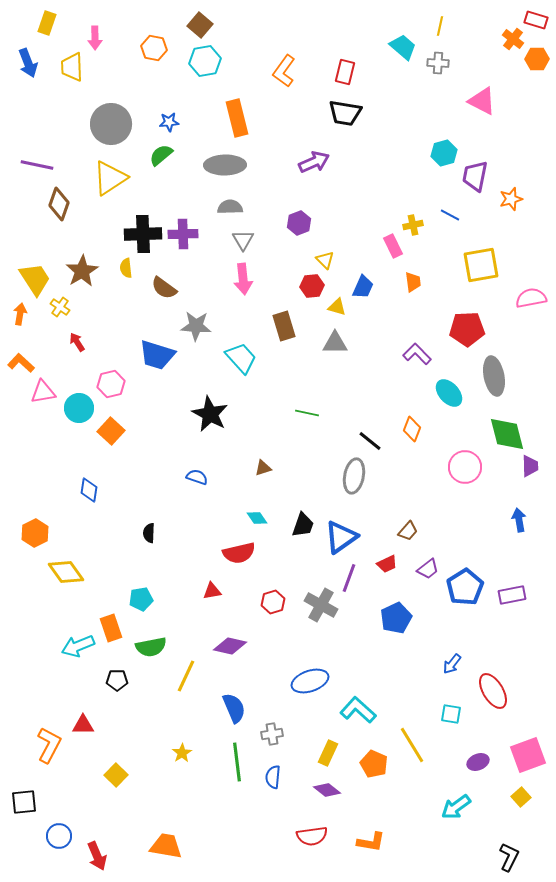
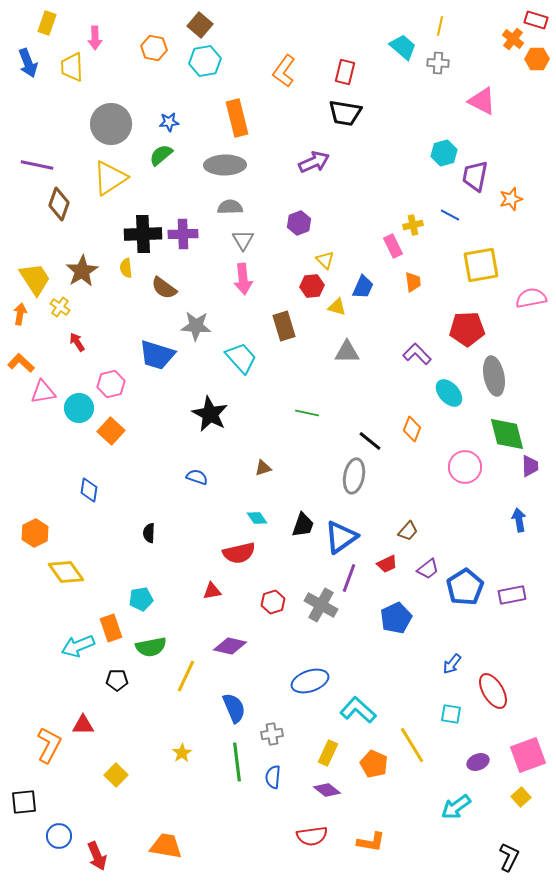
gray triangle at (335, 343): moved 12 px right, 9 px down
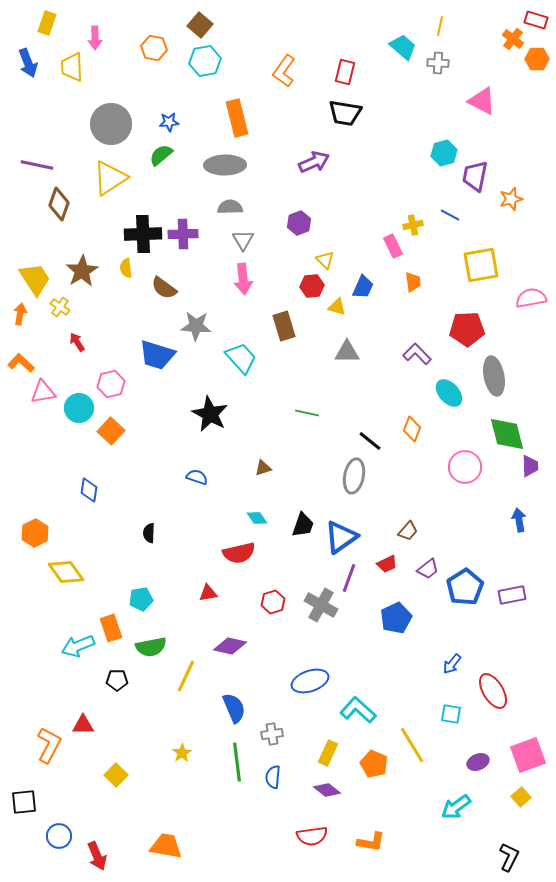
red triangle at (212, 591): moved 4 px left, 2 px down
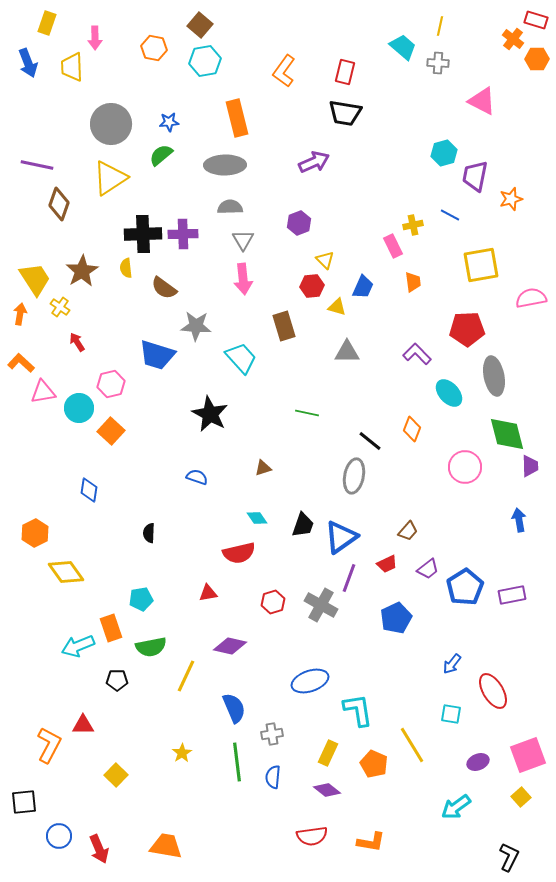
cyan L-shape at (358, 710): rotated 39 degrees clockwise
red arrow at (97, 856): moved 2 px right, 7 px up
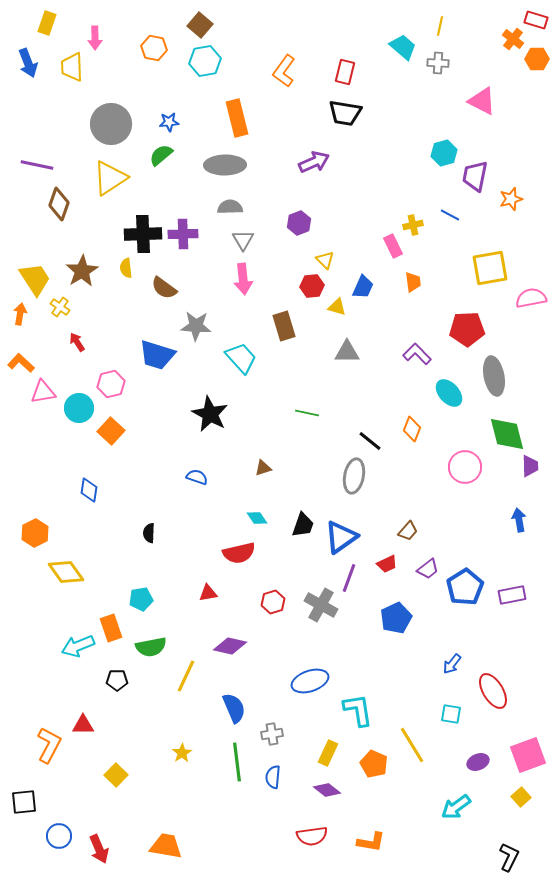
yellow square at (481, 265): moved 9 px right, 3 px down
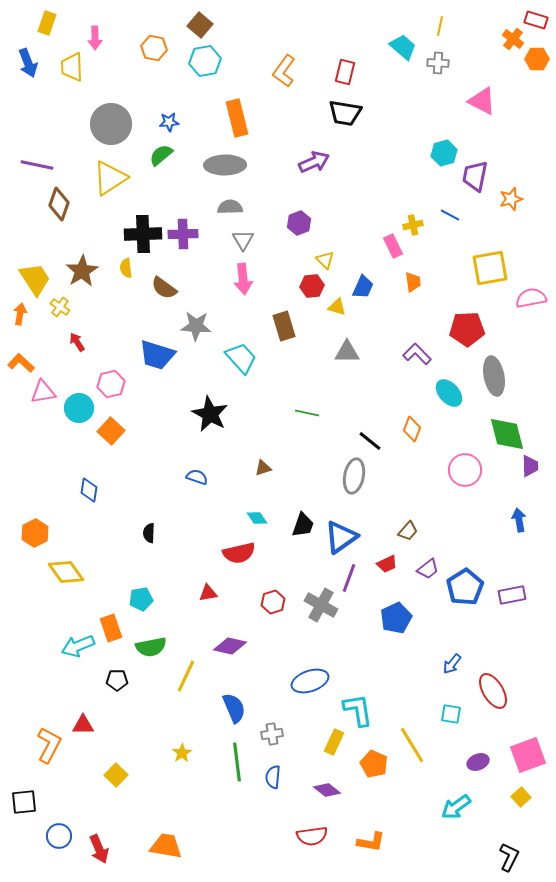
pink circle at (465, 467): moved 3 px down
yellow rectangle at (328, 753): moved 6 px right, 11 px up
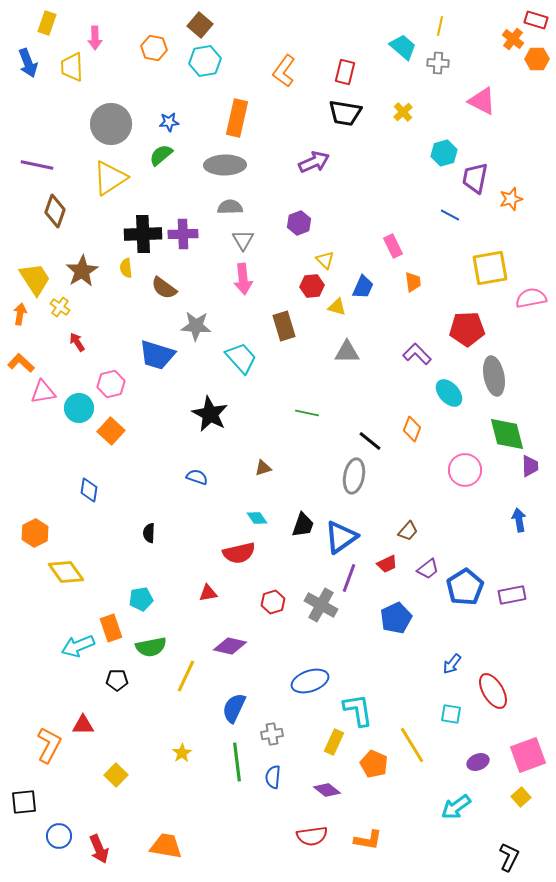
orange rectangle at (237, 118): rotated 27 degrees clockwise
purple trapezoid at (475, 176): moved 2 px down
brown diamond at (59, 204): moved 4 px left, 7 px down
yellow cross at (413, 225): moved 10 px left, 113 px up; rotated 30 degrees counterclockwise
blue semicircle at (234, 708): rotated 132 degrees counterclockwise
orange L-shape at (371, 842): moved 3 px left, 2 px up
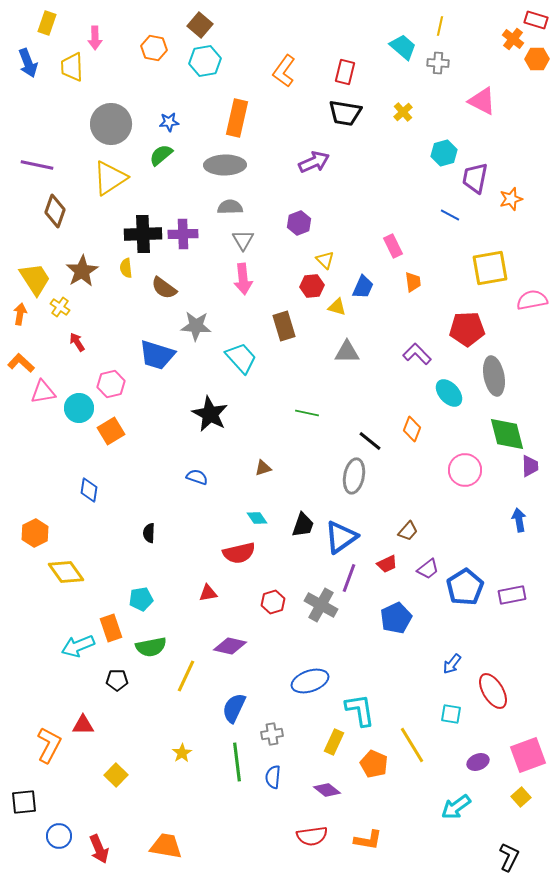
pink semicircle at (531, 298): moved 1 px right, 2 px down
orange square at (111, 431): rotated 16 degrees clockwise
cyan L-shape at (358, 710): moved 2 px right
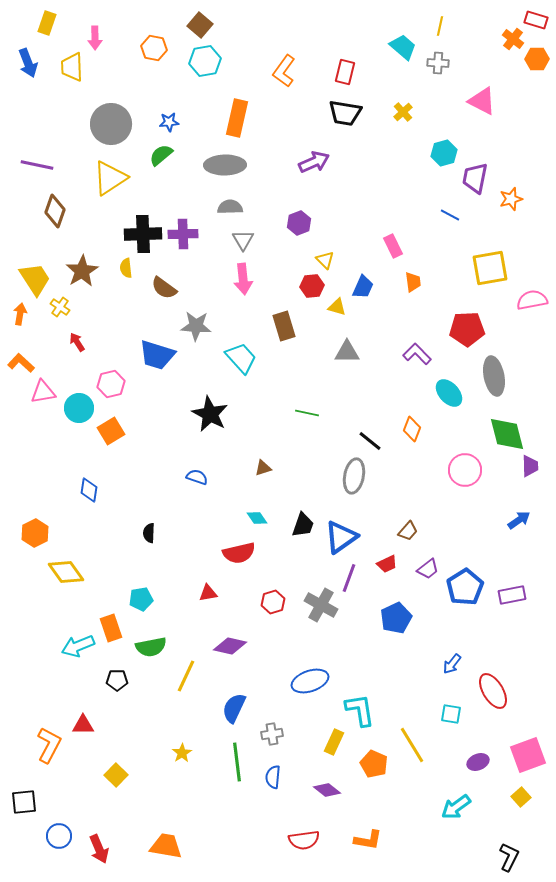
blue arrow at (519, 520): rotated 65 degrees clockwise
red semicircle at (312, 836): moved 8 px left, 4 px down
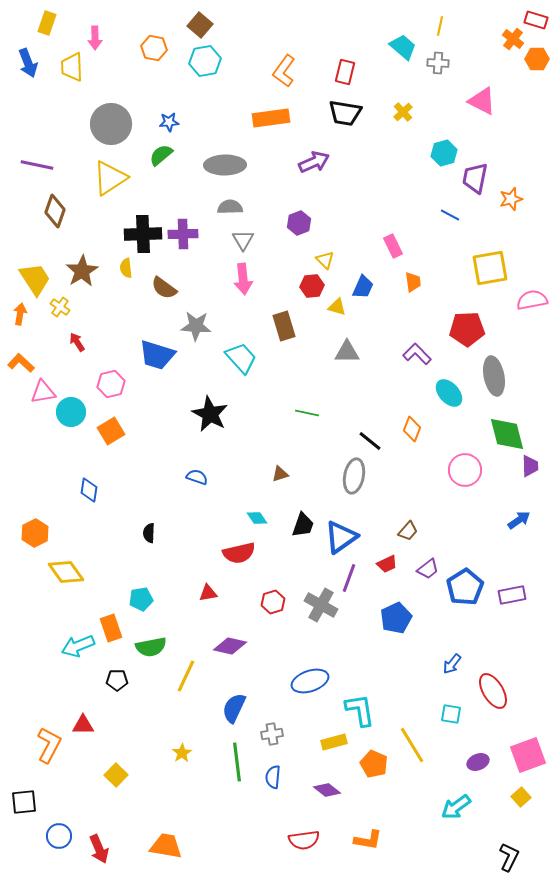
orange rectangle at (237, 118): moved 34 px right; rotated 69 degrees clockwise
cyan circle at (79, 408): moved 8 px left, 4 px down
brown triangle at (263, 468): moved 17 px right, 6 px down
yellow rectangle at (334, 742): rotated 50 degrees clockwise
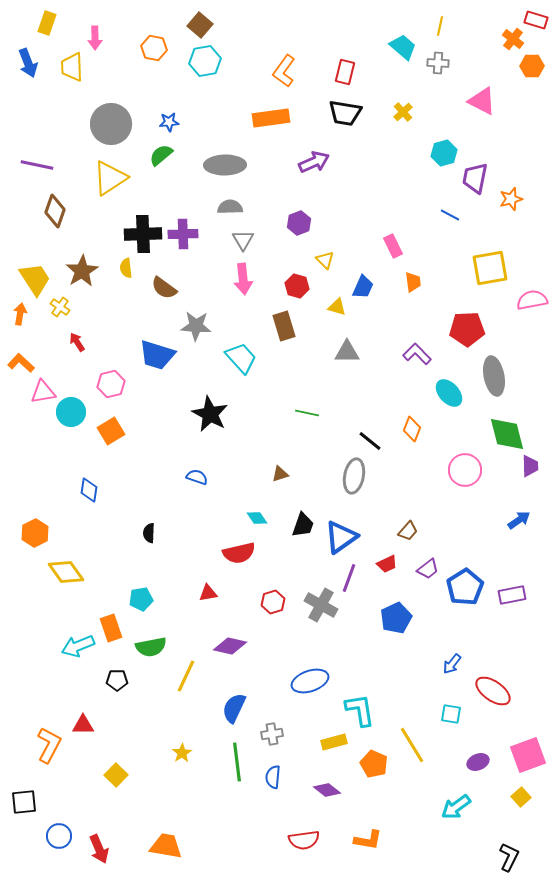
orange hexagon at (537, 59): moved 5 px left, 7 px down
red hexagon at (312, 286): moved 15 px left; rotated 20 degrees clockwise
red ellipse at (493, 691): rotated 24 degrees counterclockwise
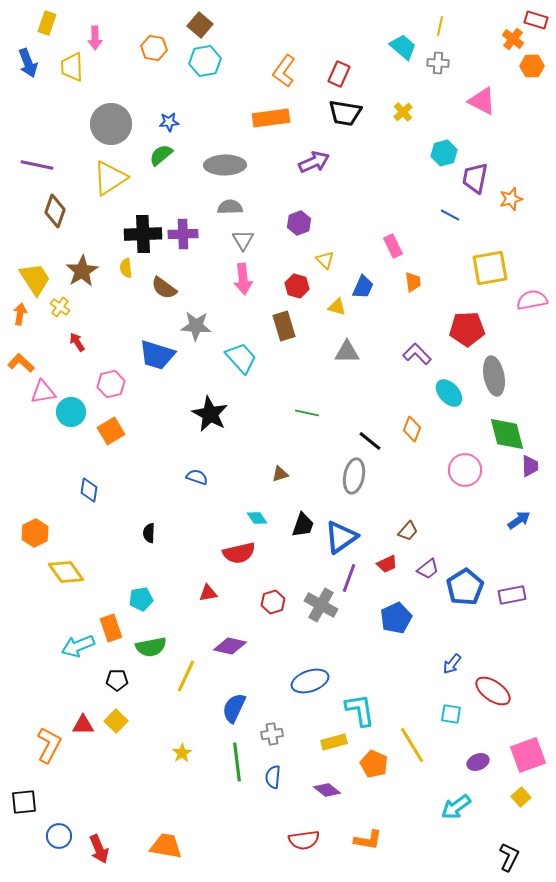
red rectangle at (345, 72): moved 6 px left, 2 px down; rotated 10 degrees clockwise
yellow square at (116, 775): moved 54 px up
